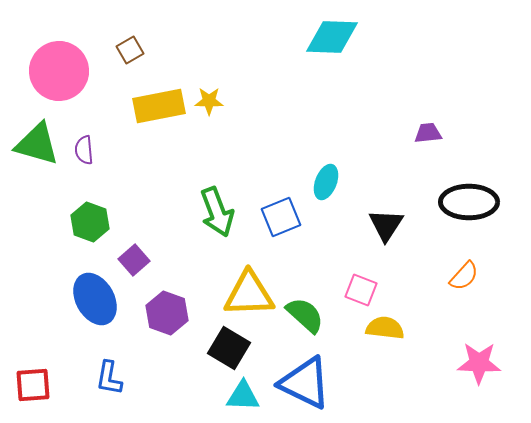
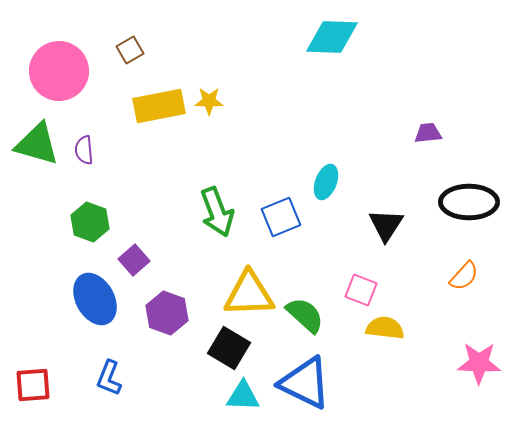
blue L-shape: rotated 12 degrees clockwise
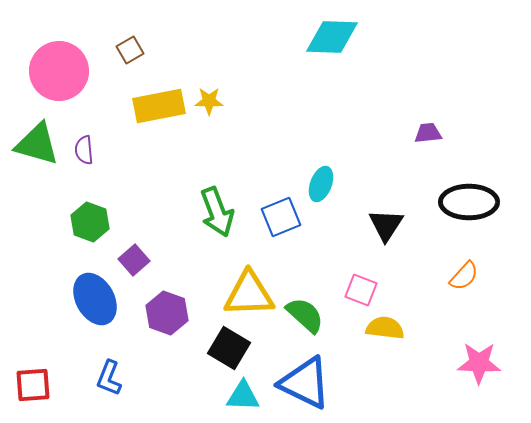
cyan ellipse: moved 5 px left, 2 px down
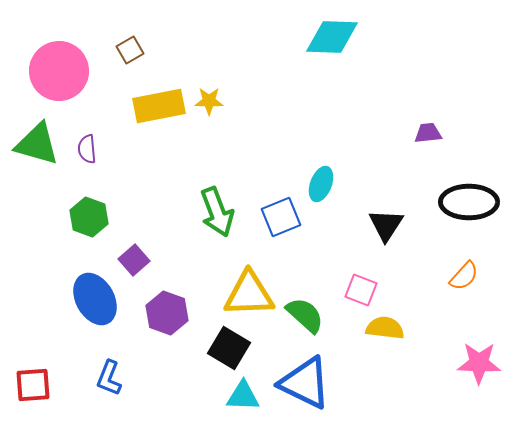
purple semicircle: moved 3 px right, 1 px up
green hexagon: moved 1 px left, 5 px up
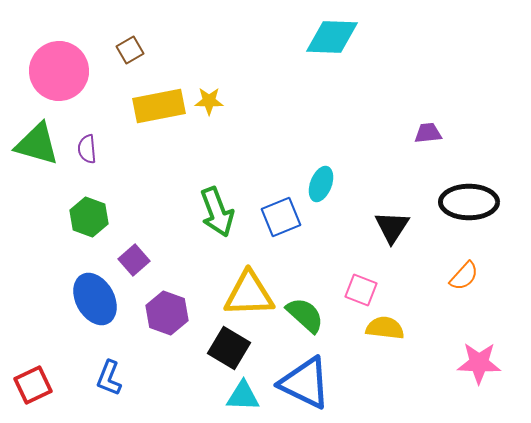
black triangle: moved 6 px right, 2 px down
red square: rotated 21 degrees counterclockwise
